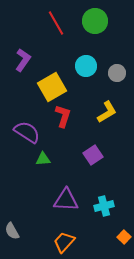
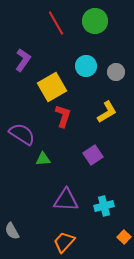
gray circle: moved 1 px left, 1 px up
purple semicircle: moved 5 px left, 2 px down
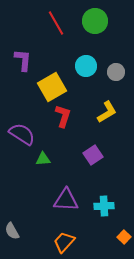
purple L-shape: rotated 30 degrees counterclockwise
cyan cross: rotated 12 degrees clockwise
